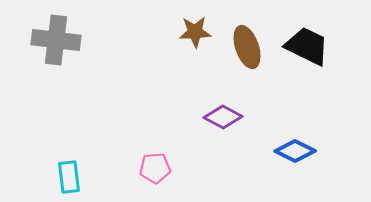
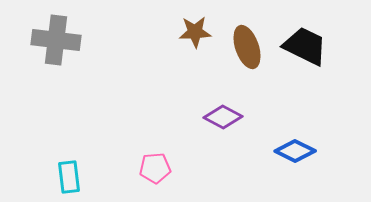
black trapezoid: moved 2 px left
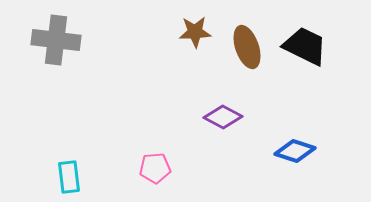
blue diamond: rotated 9 degrees counterclockwise
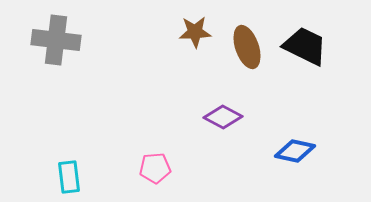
blue diamond: rotated 6 degrees counterclockwise
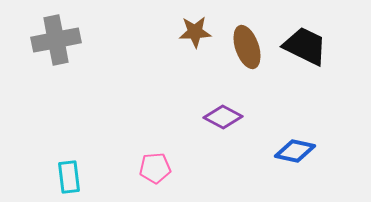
gray cross: rotated 18 degrees counterclockwise
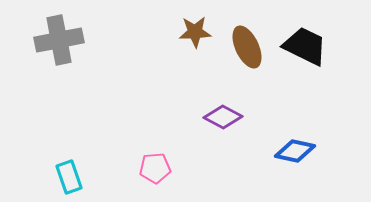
gray cross: moved 3 px right
brown ellipse: rotated 6 degrees counterclockwise
cyan rectangle: rotated 12 degrees counterclockwise
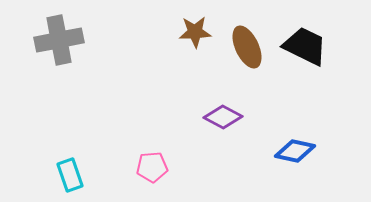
pink pentagon: moved 3 px left, 1 px up
cyan rectangle: moved 1 px right, 2 px up
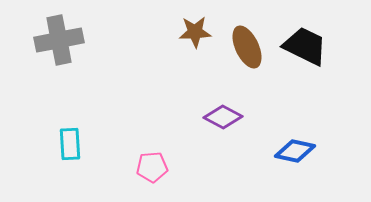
cyan rectangle: moved 31 px up; rotated 16 degrees clockwise
